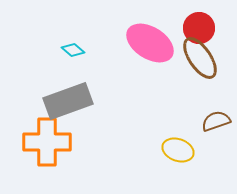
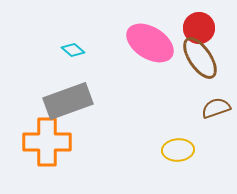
brown semicircle: moved 13 px up
yellow ellipse: rotated 24 degrees counterclockwise
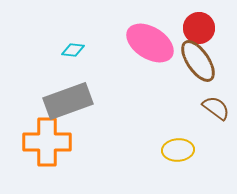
cyan diamond: rotated 35 degrees counterclockwise
brown ellipse: moved 2 px left, 3 px down
brown semicircle: rotated 56 degrees clockwise
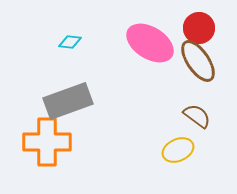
cyan diamond: moved 3 px left, 8 px up
brown semicircle: moved 19 px left, 8 px down
yellow ellipse: rotated 20 degrees counterclockwise
